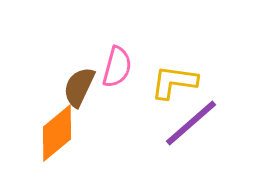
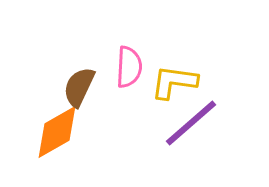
pink semicircle: moved 12 px right; rotated 12 degrees counterclockwise
orange diamond: moved 1 px up; rotated 10 degrees clockwise
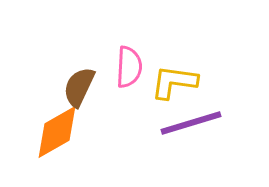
purple line: rotated 24 degrees clockwise
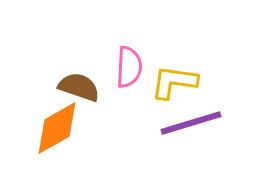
brown semicircle: rotated 84 degrees clockwise
orange diamond: moved 4 px up
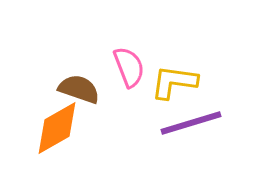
pink semicircle: rotated 24 degrees counterclockwise
brown semicircle: moved 2 px down
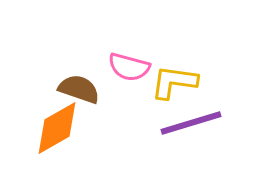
pink semicircle: rotated 126 degrees clockwise
